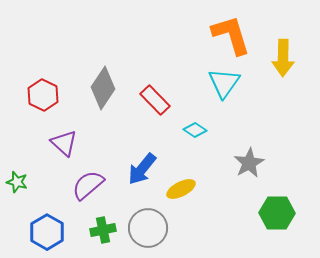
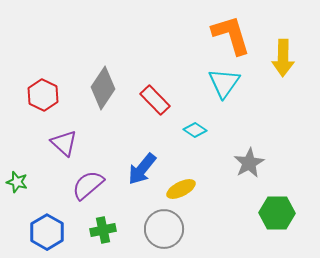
gray circle: moved 16 px right, 1 px down
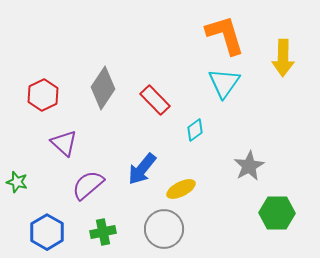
orange L-shape: moved 6 px left
red hexagon: rotated 8 degrees clockwise
cyan diamond: rotated 70 degrees counterclockwise
gray star: moved 3 px down
green cross: moved 2 px down
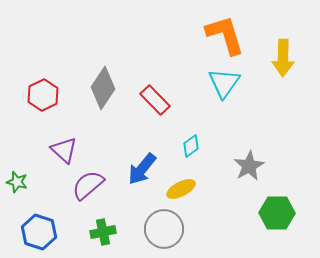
cyan diamond: moved 4 px left, 16 px down
purple triangle: moved 7 px down
blue hexagon: moved 8 px left; rotated 12 degrees counterclockwise
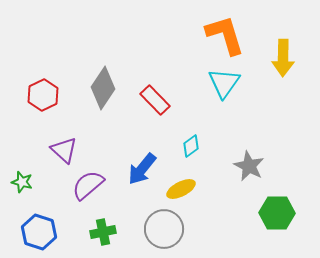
gray star: rotated 16 degrees counterclockwise
green star: moved 5 px right
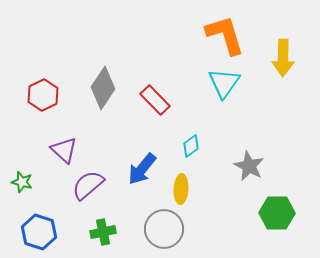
yellow ellipse: rotated 60 degrees counterclockwise
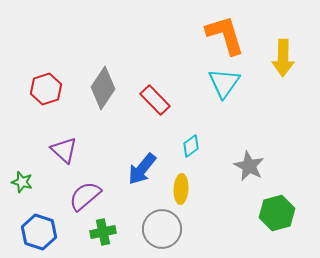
red hexagon: moved 3 px right, 6 px up; rotated 8 degrees clockwise
purple semicircle: moved 3 px left, 11 px down
green hexagon: rotated 16 degrees counterclockwise
gray circle: moved 2 px left
